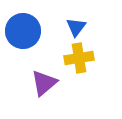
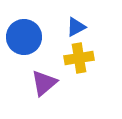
blue triangle: rotated 25 degrees clockwise
blue circle: moved 1 px right, 6 px down
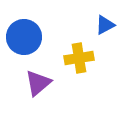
blue triangle: moved 29 px right, 2 px up
purple triangle: moved 6 px left
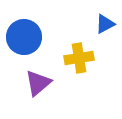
blue triangle: moved 1 px up
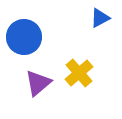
blue triangle: moved 5 px left, 6 px up
yellow cross: moved 15 px down; rotated 32 degrees counterclockwise
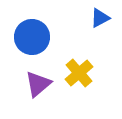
blue circle: moved 8 px right
purple triangle: moved 1 px down
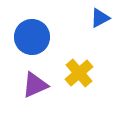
purple triangle: moved 3 px left, 1 px down; rotated 16 degrees clockwise
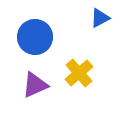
blue circle: moved 3 px right
